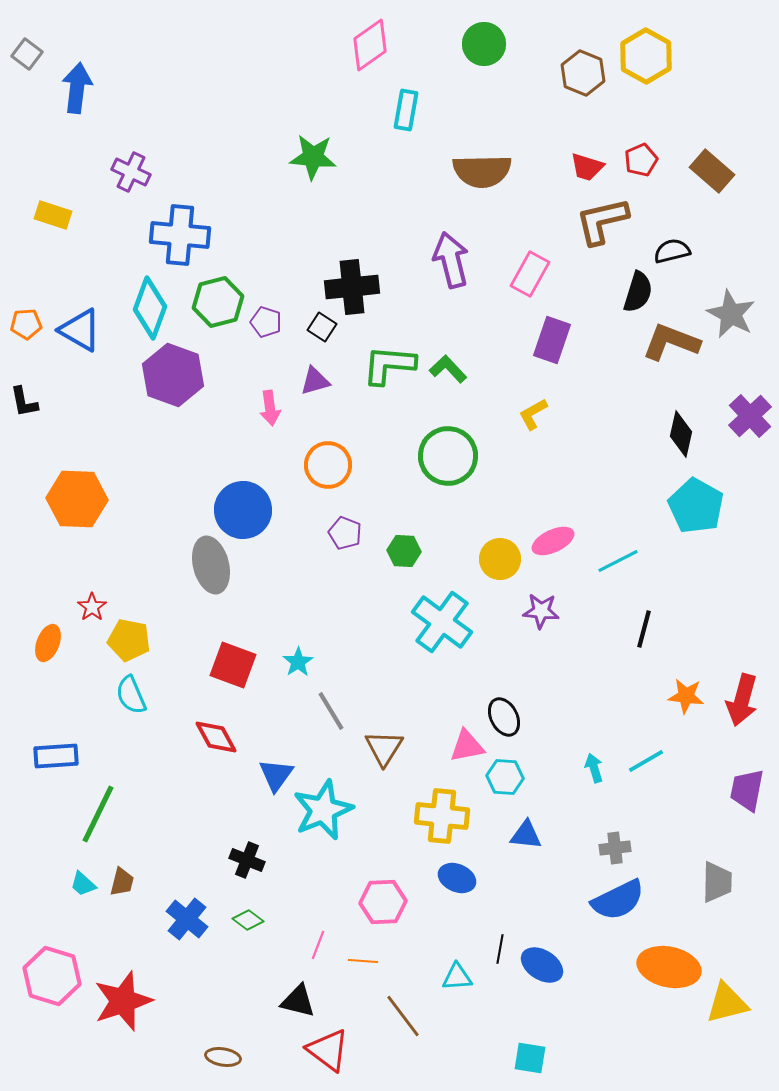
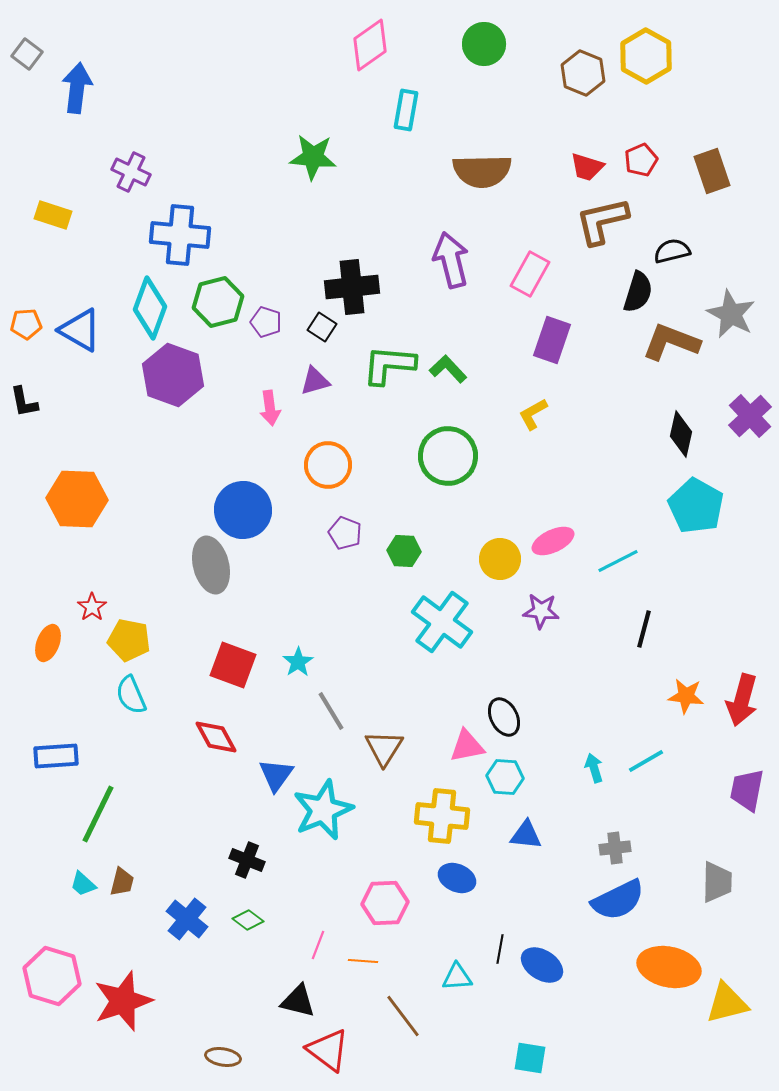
brown rectangle at (712, 171): rotated 30 degrees clockwise
pink hexagon at (383, 902): moved 2 px right, 1 px down
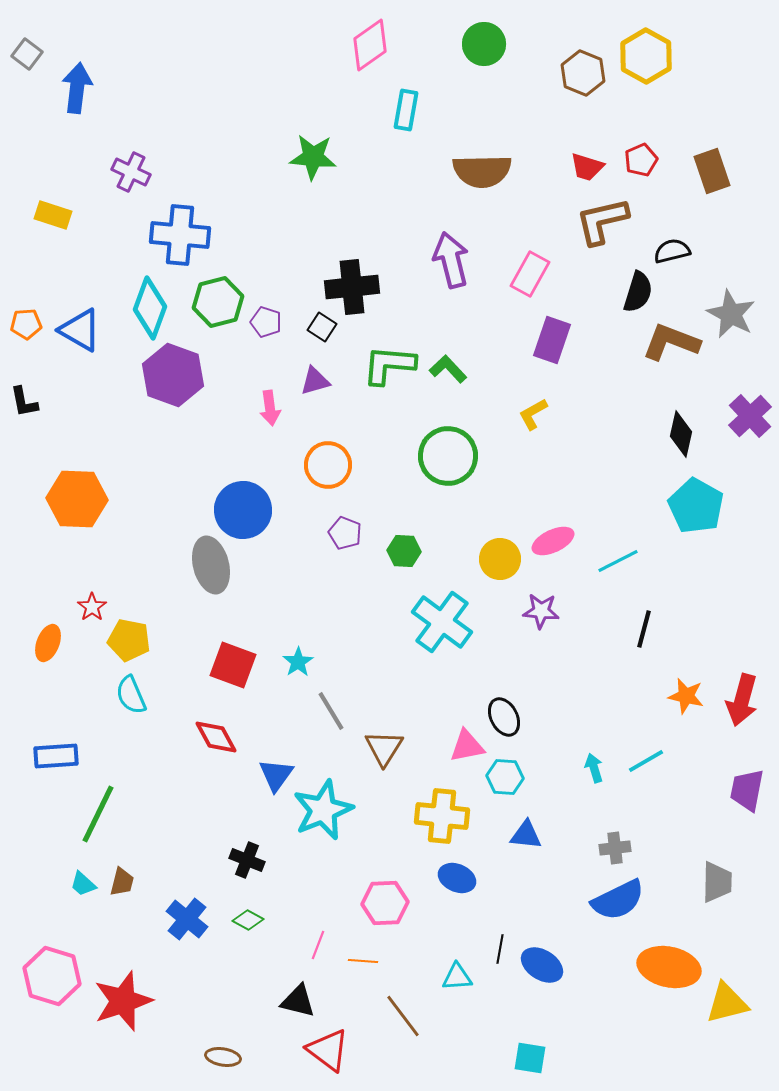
orange star at (686, 696): rotated 6 degrees clockwise
green diamond at (248, 920): rotated 8 degrees counterclockwise
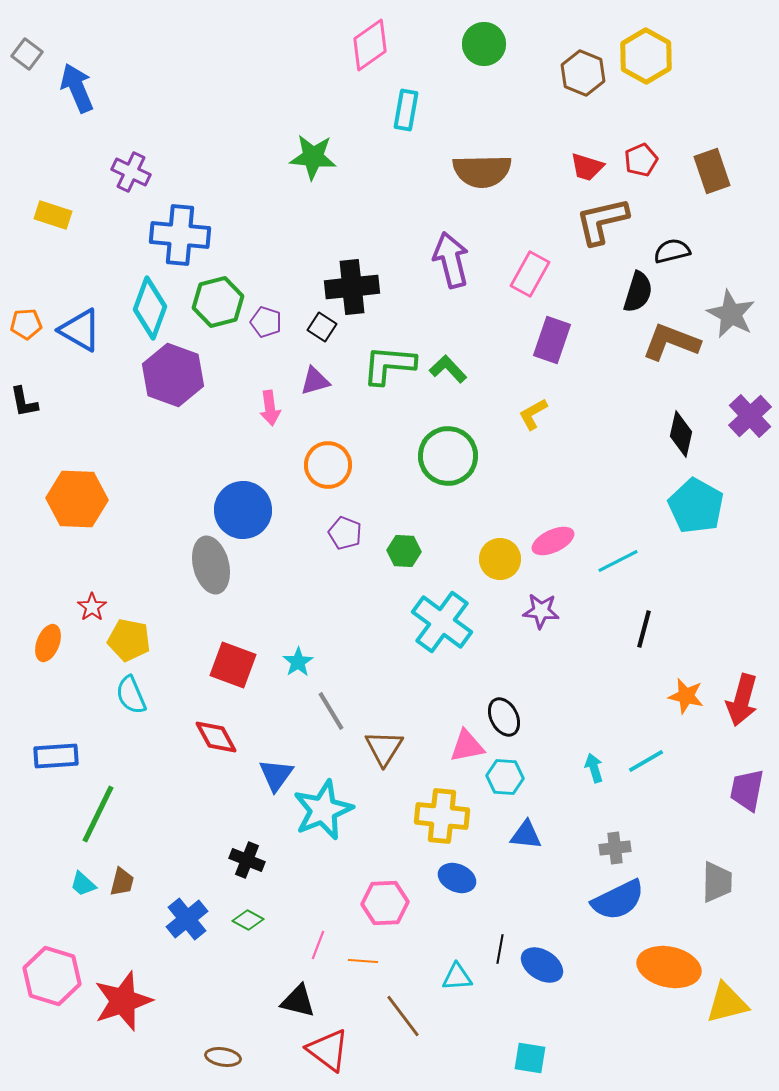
blue arrow at (77, 88): rotated 30 degrees counterclockwise
blue cross at (187, 919): rotated 12 degrees clockwise
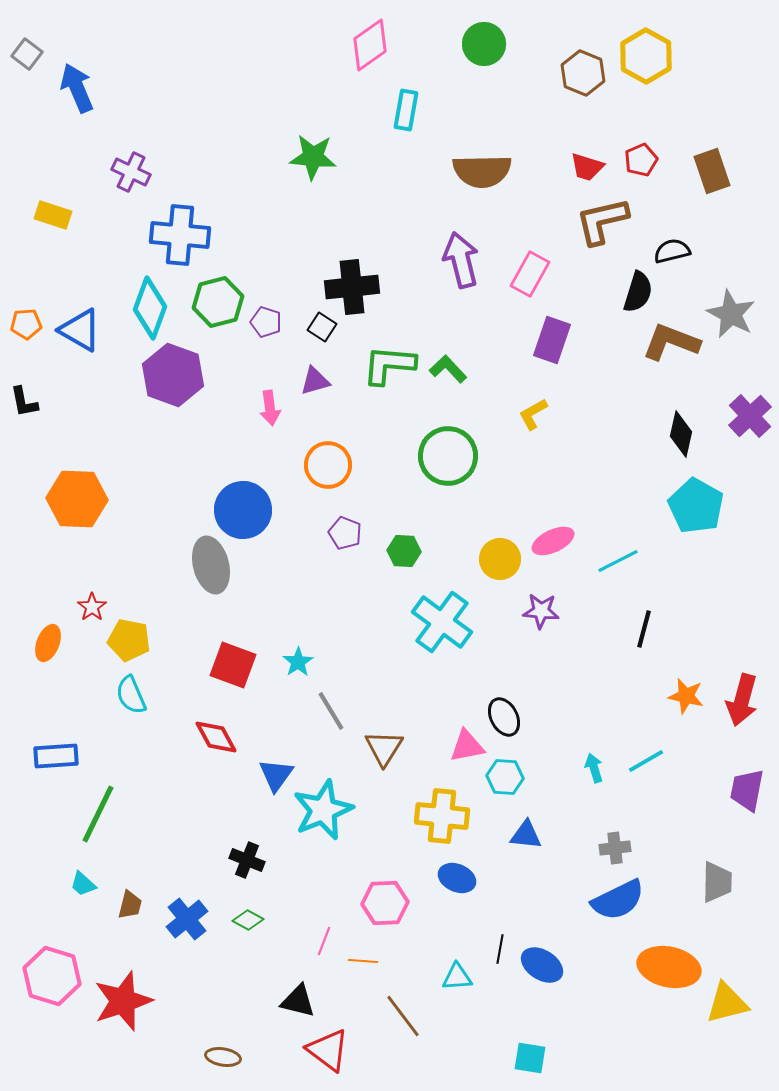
purple arrow at (451, 260): moved 10 px right
brown trapezoid at (122, 882): moved 8 px right, 23 px down
pink line at (318, 945): moved 6 px right, 4 px up
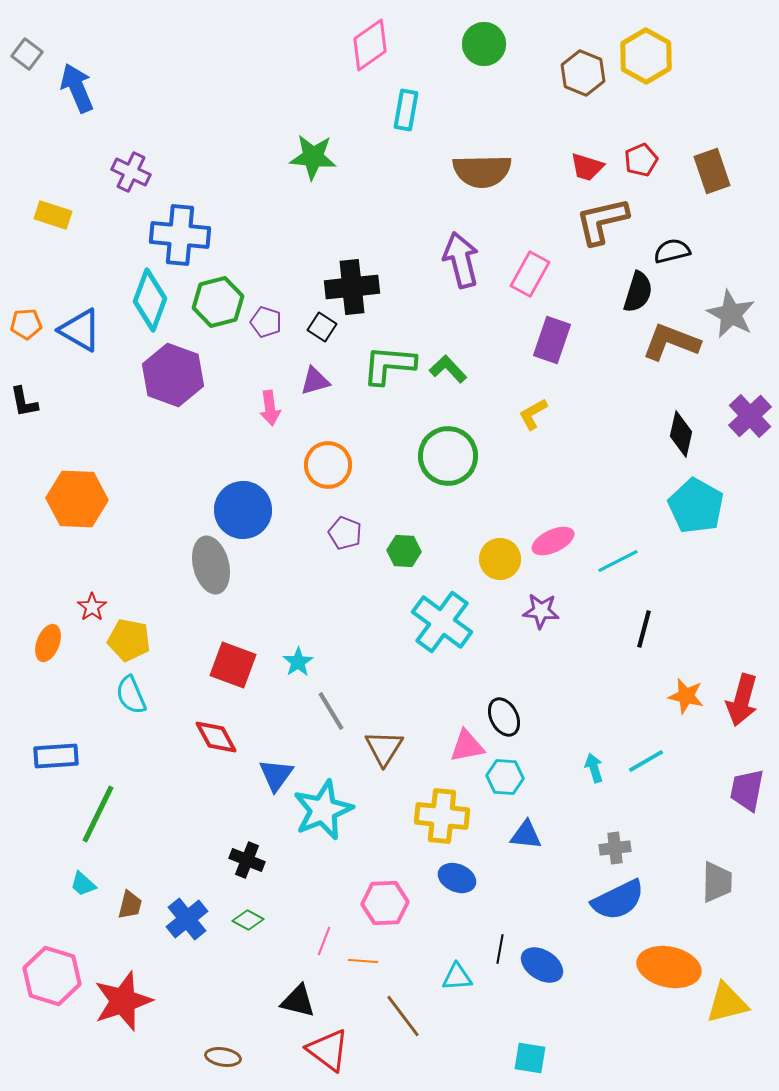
cyan diamond at (150, 308): moved 8 px up
